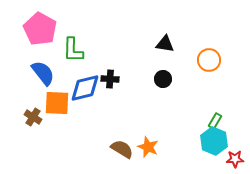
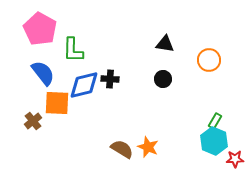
blue diamond: moved 1 px left, 3 px up
brown cross: moved 4 px down; rotated 18 degrees clockwise
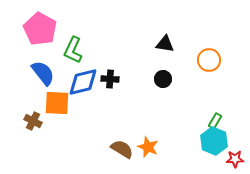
green L-shape: rotated 24 degrees clockwise
blue diamond: moved 1 px left, 3 px up
brown cross: rotated 24 degrees counterclockwise
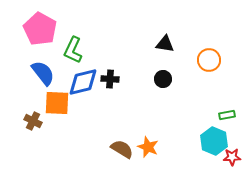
green rectangle: moved 12 px right, 6 px up; rotated 49 degrees clockwise
red star: moved 3 px left, 2 px up
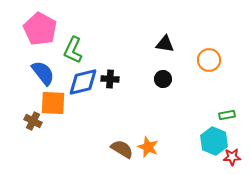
orange square: moved 4 px left
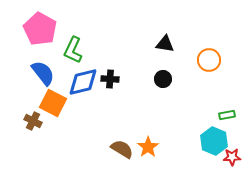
orange square: rotated 24 degrees clockwise
orange star: rotated 15 degrees clockwise
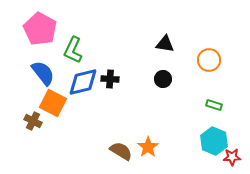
green rectangle: moved 13 px left, 10 px up; rotated 28 degrees clockwise
brown semicircle: moved 1 px left, 2 px down
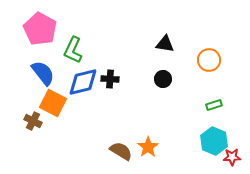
green rectangle: rotated 35 degrees counterclockwise
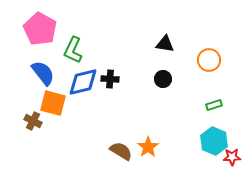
orange square: rotated 12 degrees counterclockwise
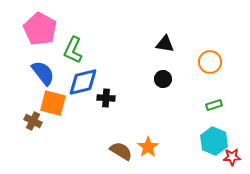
orange circle: moved 1 px right, 2 px down
black cross: moved 4 px left, 19 px down
